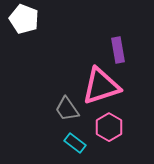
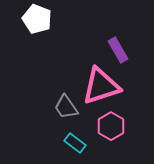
white pentagon: moved 13 px right
purple rectangle: rotated 20 degrees counterclockwise
gray trapezoid: moved 1 px left, 2 px up
pink hexagon: moved 2 px right, 1 px up
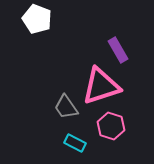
pink hexagon: rotated 12 degrees counterclockwise
cyan rectangle: rotated 10 degrees counterclockwise
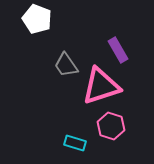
gray trapezoid: moved 42 px up
cyan rectangle: rotated 10 degrees counterclockwise
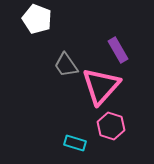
pink triangle: rotated 30 degrees counterclockwise
